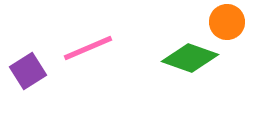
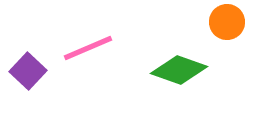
green diamond: moved 11 px left, 12 px down
purple square: rotated 15 degrees counterclockwise
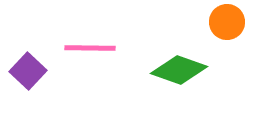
pink line: moved 2 px right; rotated 24 degrees clockwise
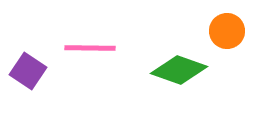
orange circle: moved 9 px down
purple square: rotated 9 degrees counterclockwise
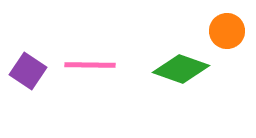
pink line: moved 17 px down
green diamond: moved 2 px right, 1 px up
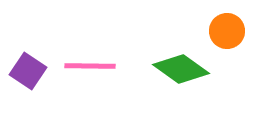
pink line: moved 1 px down
green diamond: rotated 16 degrees clockwise
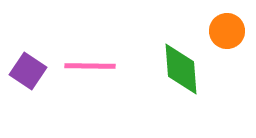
green diamond: rotated 50 degrees clockwise
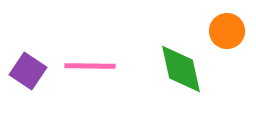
green diamond: rotated 8 degrees counterclockwise
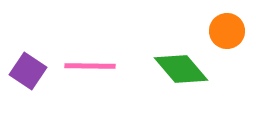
green diamond: rotated 28 degrees counterclockwise
